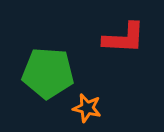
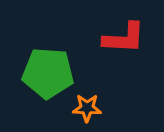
orange star: rotated 12 degrees counterclockwise
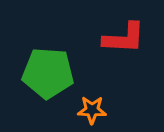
orange star: moved 5 px right, 2 px down
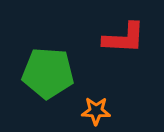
orange star: moved 4 px right, 1 px down
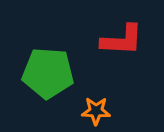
red L-shape: moved 2 px left, 2 px down
